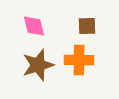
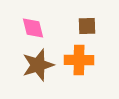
pink diamond: moved 1 px left, 2 px down
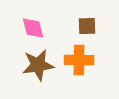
brown star: rotated 8 degrees clockwise
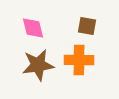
brown square: rotated 12 degrees clockwise
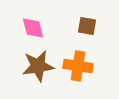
orange cross: moved 1 px left, 6 px down; rotated 8 degrees clockwise
brown star: moved 1 px down
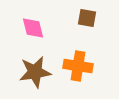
brown square: moved 8 px up
brown star: moved 3 px left, 6 px down
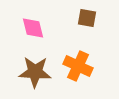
orange cross: rotated 16 degrees clockwise
brown star: rotated 12 degrees clockwise
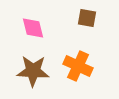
brown star: moved 2 px left, 1 px up
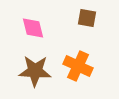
brown star: moved 2 px right
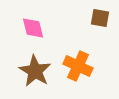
brown square: moved 13 px right
brown star: rotated 28 degrees clockwise
